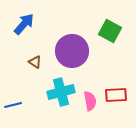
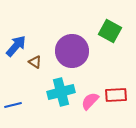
blue arrow: moved 8 px left, 22 px down
pink semicircle: rotated 126 degrees counterclockwise
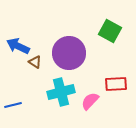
blue arrow: moved 2 px right; rotated 105 degrees counterclockwise
purple circle: moved 3 px left, 2 px down
red rectangle: moved 11 px up
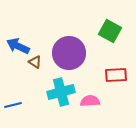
red rectangle: moved 9 px up
pink semicircle: rotated 42 degrees clockwise
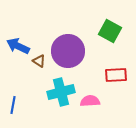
purple circle: moved 1 px left, 2 px up
brown triangle: moved 4 px right, 1 px up
blue line: rotated 66 degrees counterclockwise
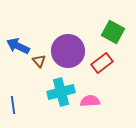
green square: moved 3 px right, 1 px down
brown triangle: rotated 16 degrees clockwise
red rectangle: moved 14 px left, 12 px up; rotated 35 degrees counterclockwise
blue line: rotated 18 degrees counterclockwise
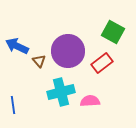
blue arrow: moved 1 px left
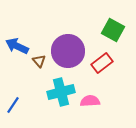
green square: moved 2 px up
blue line: rotated 42 degrees clockwise
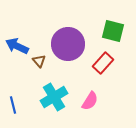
green square: moved 1 px down; rotated 15 degrees counterclockwise
purple circle: moved 7 px up
red rectangle: moved 1 px right; rotated 10 degrees counterclockwise
cyan cross: moved 7 px left, 5 px down; rotated 16 degrees counterclockwise
pink semicircle: rotated 126 degrees clockwise
blue line: rotated 48 degrees counterclockwise
